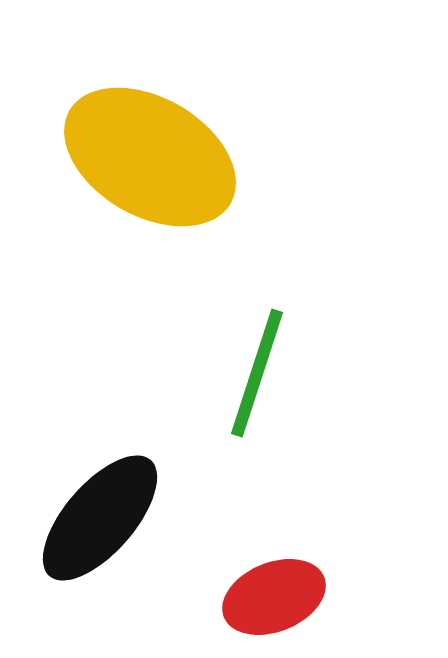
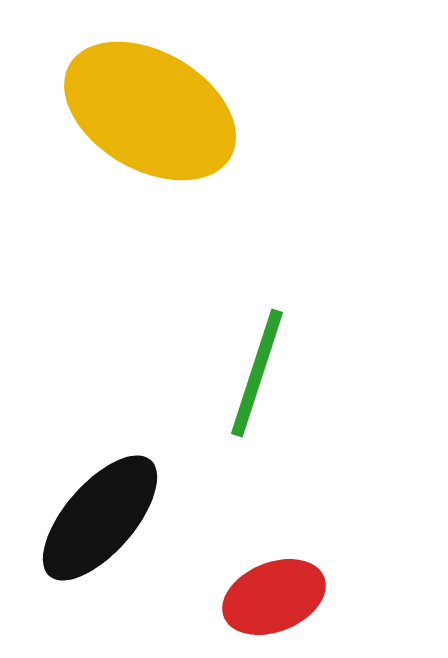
yellow ellipse: moved 46 px up
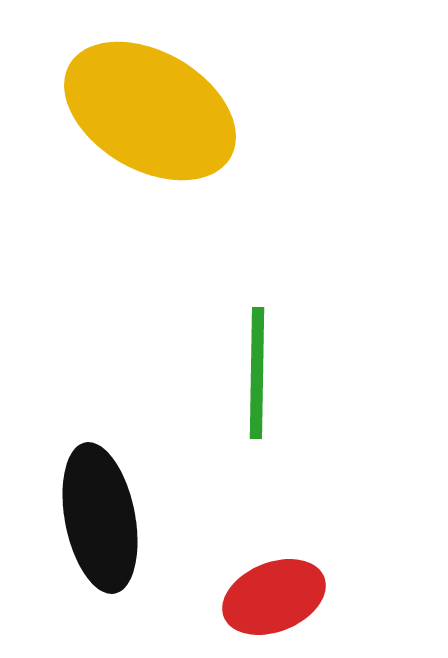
green line: rotated 17 degrees counterclockwise
black ellipse: rotated 52 degrees counterclockwise
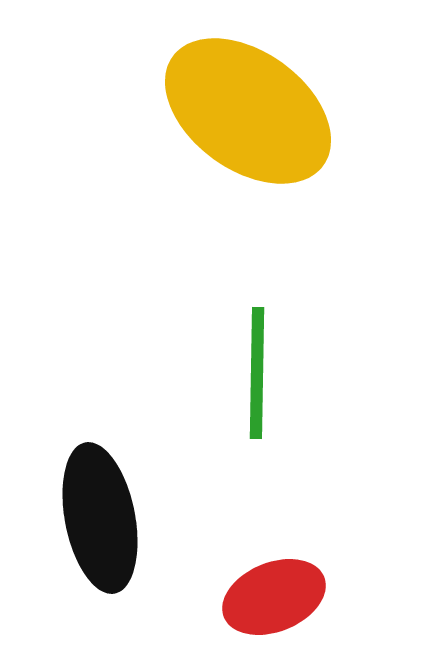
yellow ellipse: moved 98 px right; rotated 6 degrees clockwise
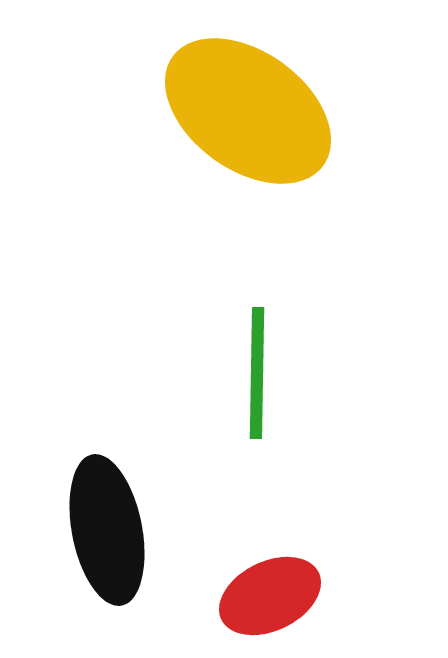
black ellipse: moved 7 px right, 12 px down
red ellipse: moved 4 px left, 1 px up; rotated 4 degrees counterclockwise
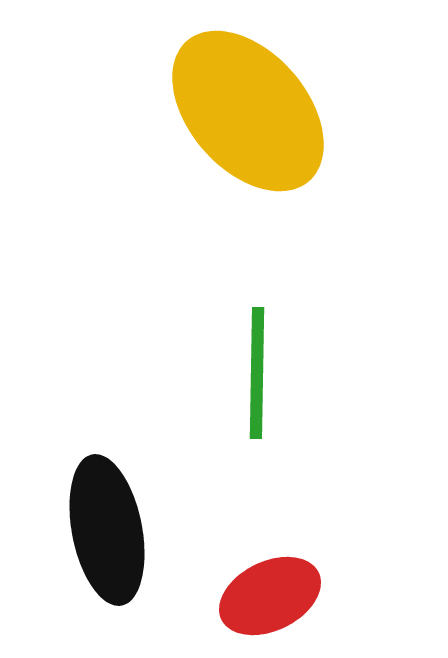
yellow ellipse: rotated 13 degrees clockwise
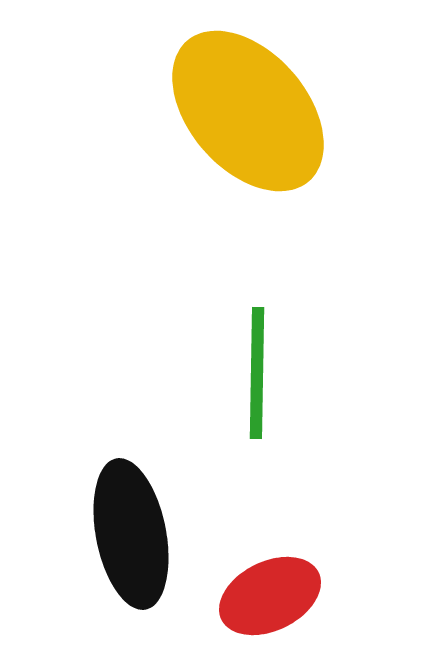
black ellipse: moved 24 px right, 4 px down
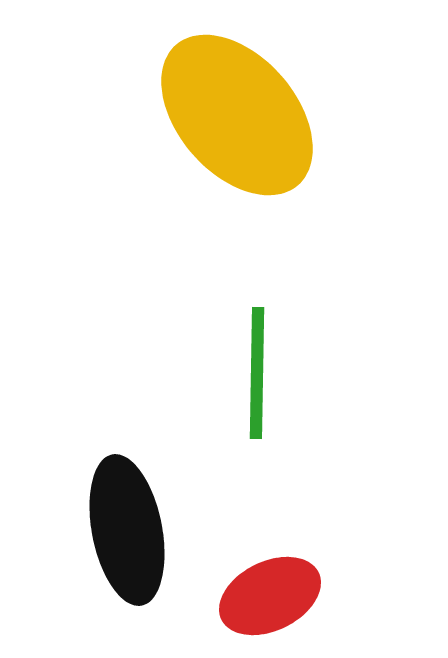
yellow ellipse: moved 11 px left, 4 px down
black ellipse: moved 4 px left, 4 px up
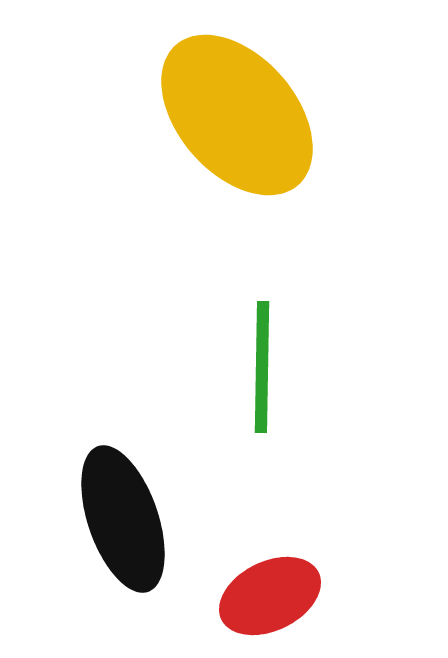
green line: moved 5 px right, 6 px up
black ellipse: moved 4 px left, 11 px up; rotated 8 degrees counterclockwise
